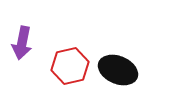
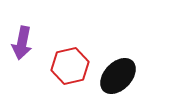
black ellipse: moved 6 px down; rotated 69 degrees counterclockwise
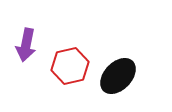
purple arrow: moved 4 px right, 2 px down
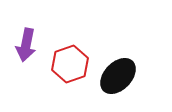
red hexagon: moved 2 px up; rotated 6 degrees counterclockwise
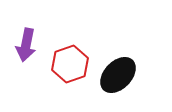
black ellipse: moved 1 px up
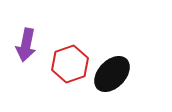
black ellipse: moved 6 px left, 1 px up
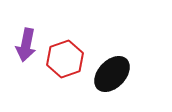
red hexagon: moved 5 px left, 5 px up
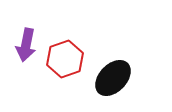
black ellipse: moved 1 px right, 4 px down
